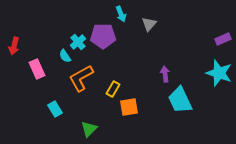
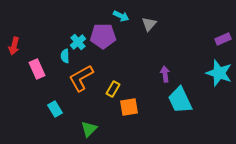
cyan arrow: moved 2 px down; rotated 42 degrees counterclockwise
cyan semicircle: rotated 32 degrees clockwise
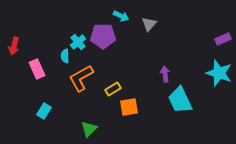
yellow rectangle: rotated 28 degrees clockwise
cyan rectangle: moved 11 px left, 2 px down; rotated 63 degrees clockwise
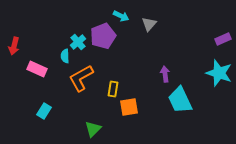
purple pentagon: rotated 20 degrees counterclockwise
pink rectangle: rotated 42 degrees counterclockwise
yellow rectangle: rotated 49 degrees counterclockwise
green triangle: moved 4 px right
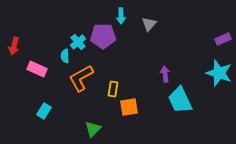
cyan arrow: rotated 63 degrees clockwise
purple pentagon: rotated 20 degrees clockwise
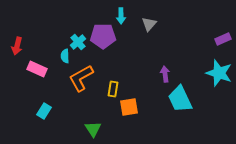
red arrow: moved 3 px right
cyan trapezoid: moved 1 px up
green triangle: rotated 18 degrees counterclockwise
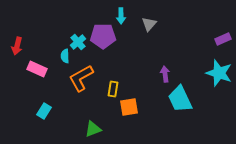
green triangle: rotated 42 degrees clockwise
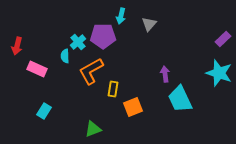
cyan arrow: rotated 14 degrees clockwise
purple rectangle: rotated 21 degrees counterclockwise
orange L-shape: moved 10 px right, 7 px up
orange square: moved 4 px right; rotated 12 degrees counterclockwise
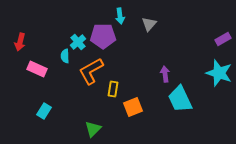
cyan arrow: moved 1 px left; rotated 21 degrees counterclockwise
purple rectangle: rotated 14 degrees clockwise
red arrow: moved 3 px right, 4 px up
green triangle: rotated 24 degrees counterclockwise
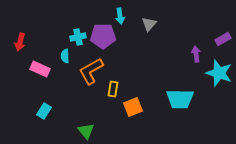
cyan cross: moved 5 px up; rotated 28 degrees clockwise
pink rectangle: moved 3 px right
purple arrow: moved 31 px right, 20 px up
cyan trapezoid: rotated 64 degrees counterclockwise
green triangle: moved 7 px left, 2 px down; rotated 24 degrees counterclockwise
